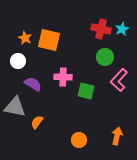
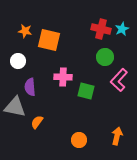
orange star: moved 7 px up; rotated 16 degrees counterclockwise
purple semicircle: moved 3 px left, 3 px down; rotated 126 degrees counterclockwise
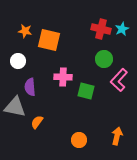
green circle: moved 1 px left, 2 px down
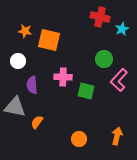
red cross: moved 1 px left, 12 px up
purple semicircle: moved 2 px right, 2 px up
orange circle: moved 1 px up
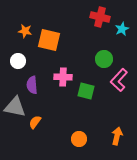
orange semicircle: moved 2 px left
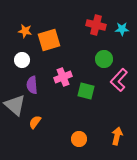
red cross: moved 4 px left, 8 px down
cyan star: rotated 24 degrees clockwise
orange square: rotated 30 degrees counterclockwise
white circle: moved 4 px right, 1 px up
pink cross: rotated 24 degrees counterclockwise
gray triangle: moved 2 px up; rotated 30 degrees clockwise
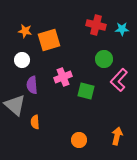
orange semicircle: rotated 40 degrees counterclockwise
orange circle: moved 1 px down
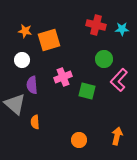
green square: moved 1 px right
gray triangle: moved 1 px up
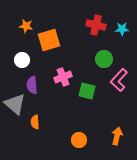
orange star: moved 1 px right, 5 px up
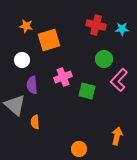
gray triangle: moved 1 px down
orange circle: moved 9 px down
